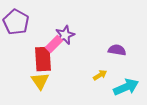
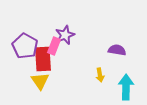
purple pentagon: moved 9 px right, 24 px down
pink rectangle: moved 2 px down; rotated 24 degrees counterclockwise
yellow arrow: rotated 112 degrees clockwise
cyan arrow: rotated 65 degrees counterclockwise
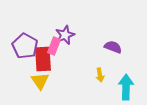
purple semicircle: moved 4 px left, 3 px up; rotated 12 degrees clockwise
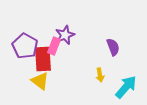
purple semicircle: rotated 48 degrees clockwise
yellow triangle: rotated 18 degrees counterclockwise
cyan arrow: rotated 40 degrees clockwise
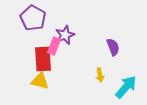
purple pentagon: moved 8 px right, 28 px up
yellow triangle: rotated 24 degrees counterclockwise
